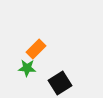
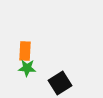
orange rectangle: moved 11 px left, 2 px down; rotated 42 degrees counterclockwise
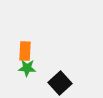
black square: rotated 10 degrees counterclockwise
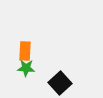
green star: moved 1 px left
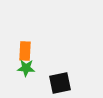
black square: rotated 30 degrees clockwise
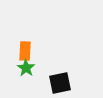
green star: rotated 30 degrees clockwise
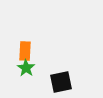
black square: moved 1 px right, 1 px up
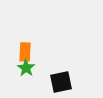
orange rectangle: moved 1 px down
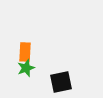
green star: rotated 18 degrees clockwise
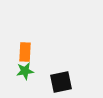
green star: moved 1 px left, 3 px down; rotated 12 degrees clockwise
